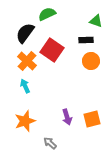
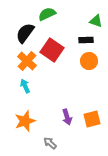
orange circle: moved 2 px left
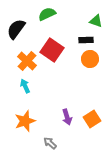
black semicircle: moved 9 px left, 4 px up
orange circle: moved 1 px right, 2 px up
orange square: rotated 18 degrees counterclockwise
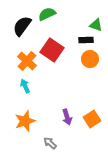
green triangle: moved 4 px down
black semicircle: moved 6 px right, 3 px up
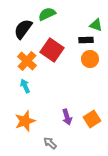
black semicircle: moved 1 px right, 3 px down
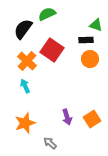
orange star: moved 2 px down
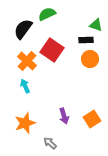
purple arrow: moved 3 px left, 1 px up
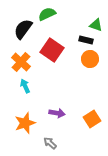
black rectangle: rotated 16 degrees clockwise
orange cross: moved 6 px left, 1 px down
purple arrow: moved 7 px left, 3 px up; rotated 63 degrees counterclockwise
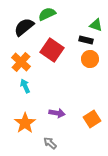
black semicircle: moved 1 px right, 2 px up; rotated 15 degrees clockwise
orange star: rotated 15 degrees counterclockwise
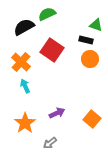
black semicircle: rotated 10 degrees clockwise
purple arrow: rotated 35 degrees counterclockwise
orange square: rotated 18 degrees counterclockwise
gray arrow: rotated 80 degrees counterclockwise
